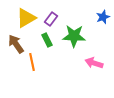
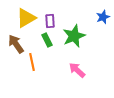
purple rectangle: moved 1 px left, 2 px down; rotated 40 degrees counterclockwise
green star: rotated 25 degrees counterclockwise
pink arrow: moved 17 px left, 7 px down; rotated 24 degrees clockwise
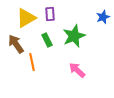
purple rectangle: moved 7 px up
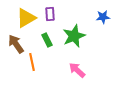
blue star: rotated 16 degrees clockwise
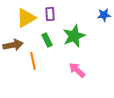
blue star: moved 1 px right, 2 px up
brown arrow: moved 3 px left, 1 px down; rotated 114 degrees clockwise
orange line: moved 1 px right, 1 px up
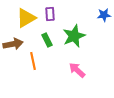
brown arrow: moved 1 px up
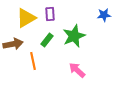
green rectangle: rotated 64 degrees clockwise
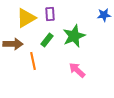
brown arrow: rotated 12 degrees clockwise
